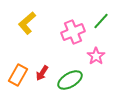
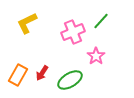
yellow L-shape: rotated 15 degrees clockwise
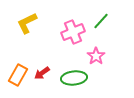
red arrow: rotated 21 degrees clockwise
green ellipse: moved 4 px right, 2 px up; rotated 25 degrees clockwise
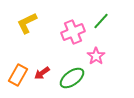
green ellipse: moved 2 px left; rotated 30 degrees counterclockwise
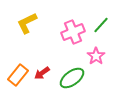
green line: moved 4 px down
orange rectangle: rotated 10 degrees clockwise
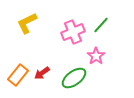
green ellipse: moved 2 px right
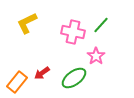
pink cross: rotated 35 degrees clockwise
orange rectangle: moved 1 px left, 7 px down
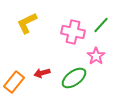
red arrow: rotated 21 degrees clockwise
orange rectangle: moved 3 px left
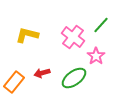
yellow L-shape: moved 12 px down; rotated 40 degrees clockwise
pink cross: moved 5 px down; rotated 25 degrees clockwise
